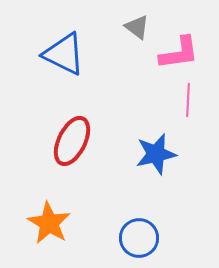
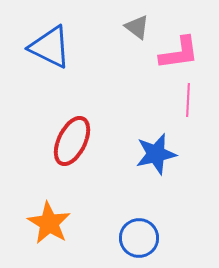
blue triangle: moved 14 px left, 7 px up
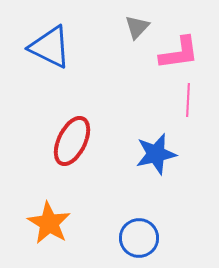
gray triangle: rotated 36 degrees clockwise
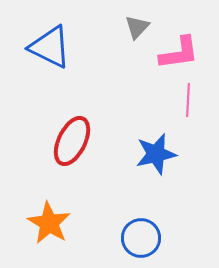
blue circle: moved 2 px right
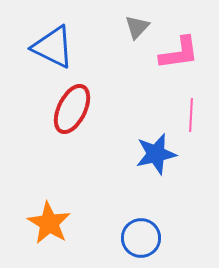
blue triangle: moved 3 px right
pink line: moved 3 px right, 15 px down
red ellipse: moved 32 px up
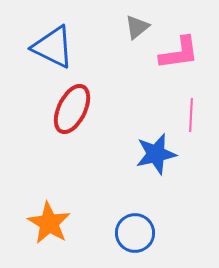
gray triangle: rotated 8 degrees clockwise
blue circle: moved 6 px left, 5 px up
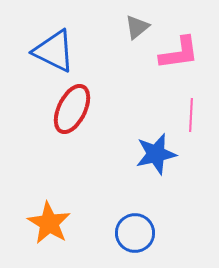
blue triangle: moved 1 px right, 4 px down
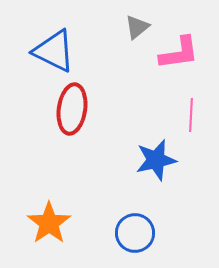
red ellipse: rotated 18 degrees counterclockwise
blue star: moved 6 px down
orange star: rotated 6 degrees clockwise
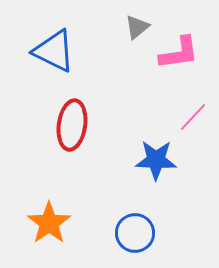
red ellipse: moved 16 px down
pink line: moved 2 px right, 2 px down; rotated 40 degrees clockwise
blue star: rotated 15 degrees clockwise
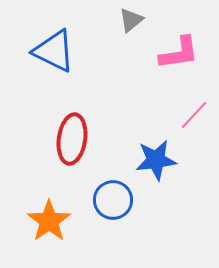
gray triangle: moved 6 px left, 7 px up
pink line: moved 1 px right, 2 px up
red ellipse: moved 14 px down
blue star: rotated 9 degrees counterclockwise
orange star: moved 2 px up
blue circle: moved 22 px left, 33 px up
